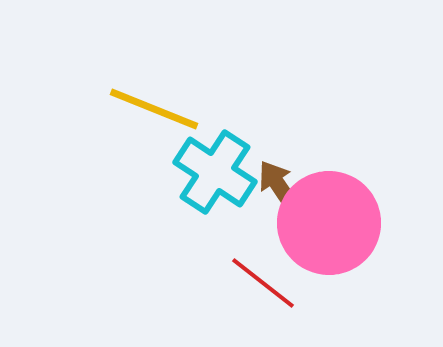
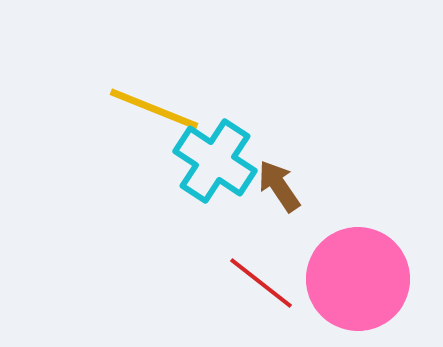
cyan cross: moved 11 px up
pink circle: moved 29 px right, 56 px down
red line: moved 2 px left
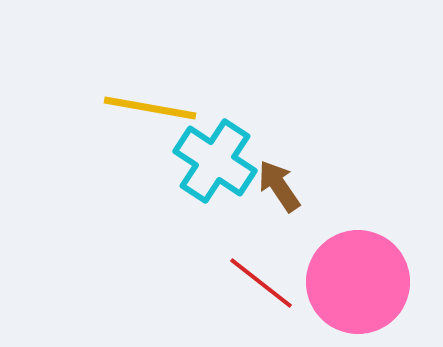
yellow line: moved 4 px left, 1 px up; rotated 12 degrees counterclockwise
pink circle: moved 3 px down
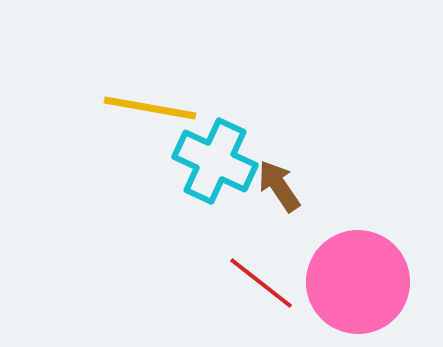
cyan cross: rotated 8 degrees counterclockwise
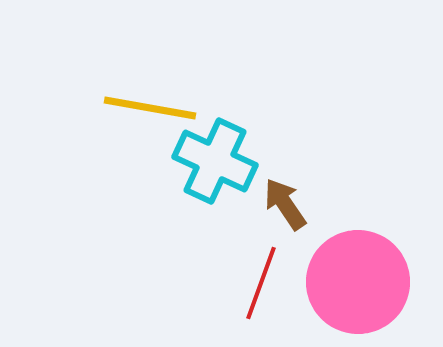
brown arrow: moved 6 px right, 18 px down
red line: rotated 72 degrees clockwise
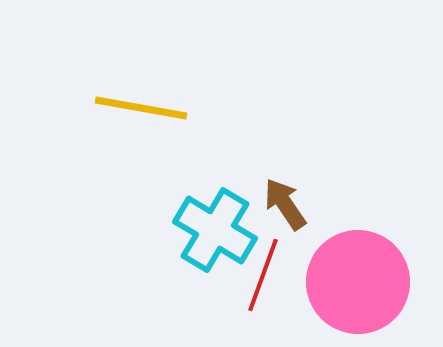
yellow line: moved 9 px left
cyan cross: moved 69 px down; rotated 6 degrees clockwise
red line: moved 2 px right, 8 px up
